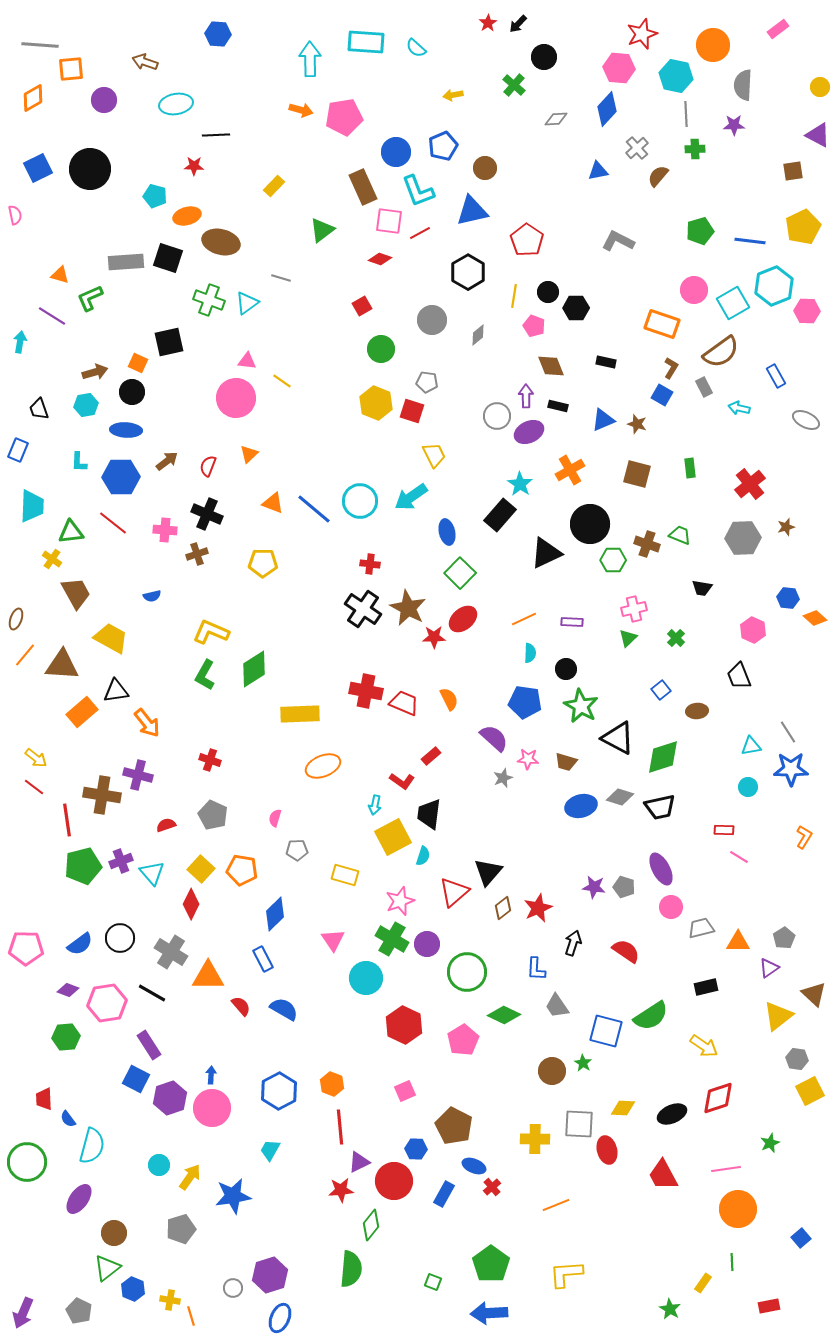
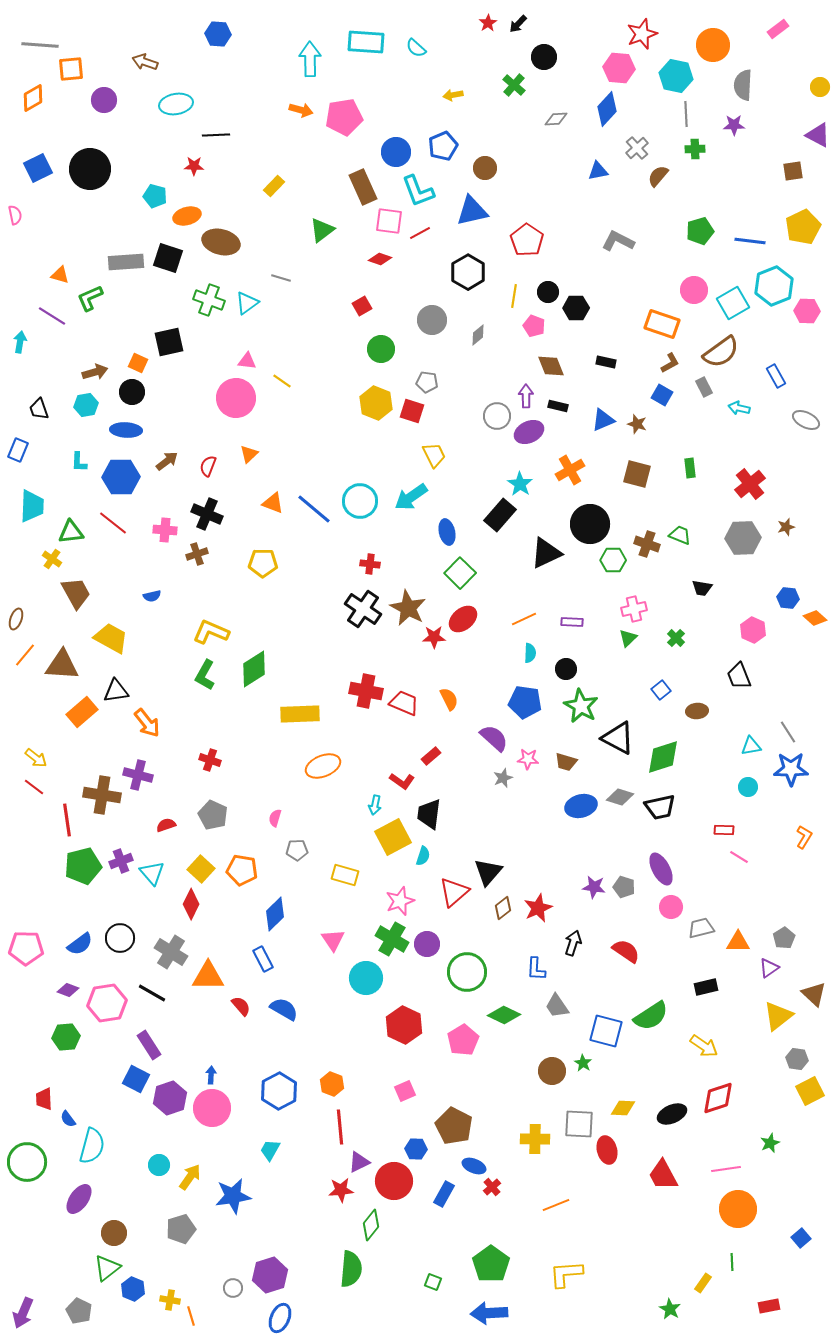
brown L-shape at (671, 368): moved 1 px left, 5 px up; rotated 30 degrees clockwise
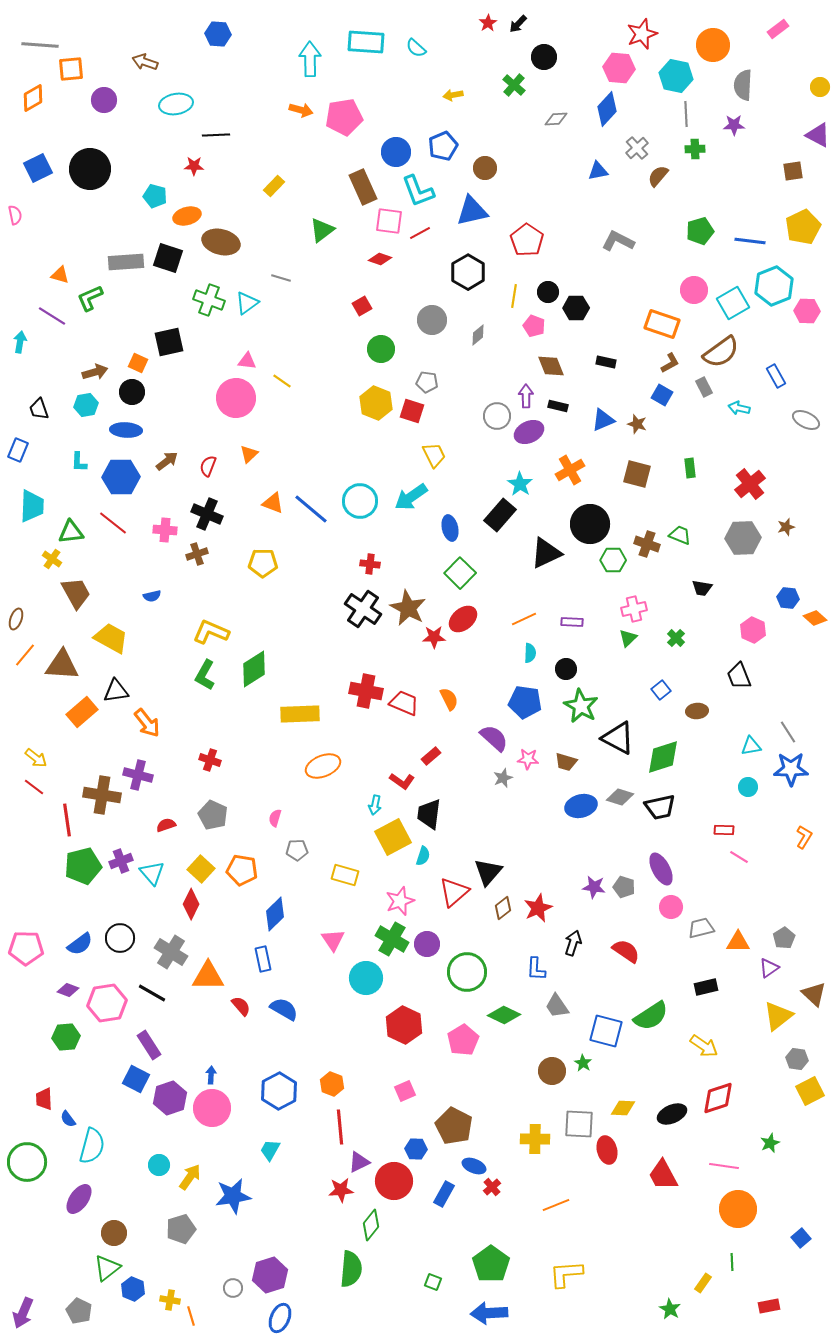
blue line at (314, 509): moved 3 px left
blue ellipse at (447, 532): moved 3 px right, 4 px up
blue rectangle at (263, 959): rotated 15 degrees clockwise
pink line at (726, 1169): moved 2 px left, 3 px up; rotated 16 degrees clockwise
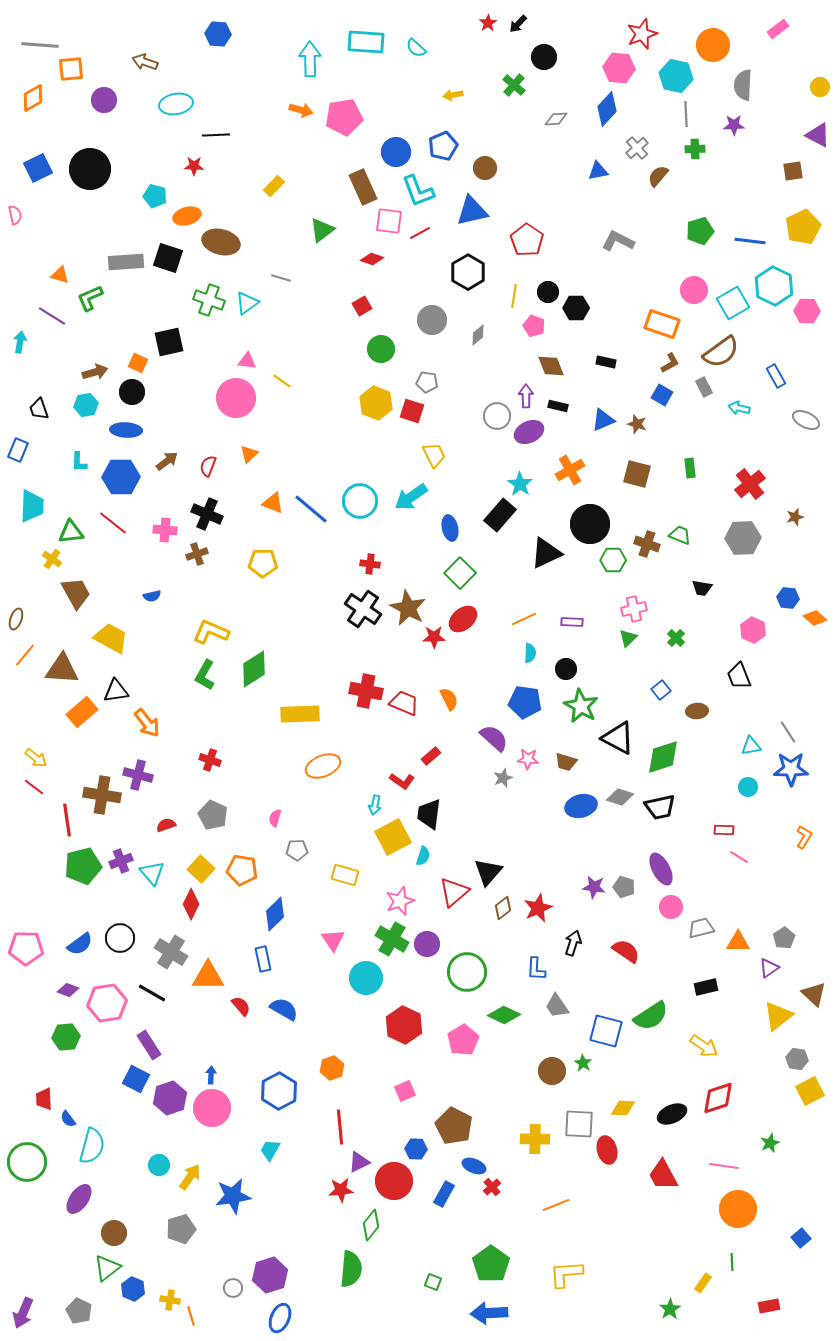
red diamond at (380, 259): moved 8 px left
cyan hexagon at (774, 286): rotated 12 degrees counterclockwise
brown star at (786, 527): moved 9 px right, 10 px up
brown triangle at (62, 665): moved 4 px down
orange hexagon at (332, 1084): moved 16 px up; rotated 20 degrees clockwise
green star at (670, 1309): rotated 10 degrees clockwise
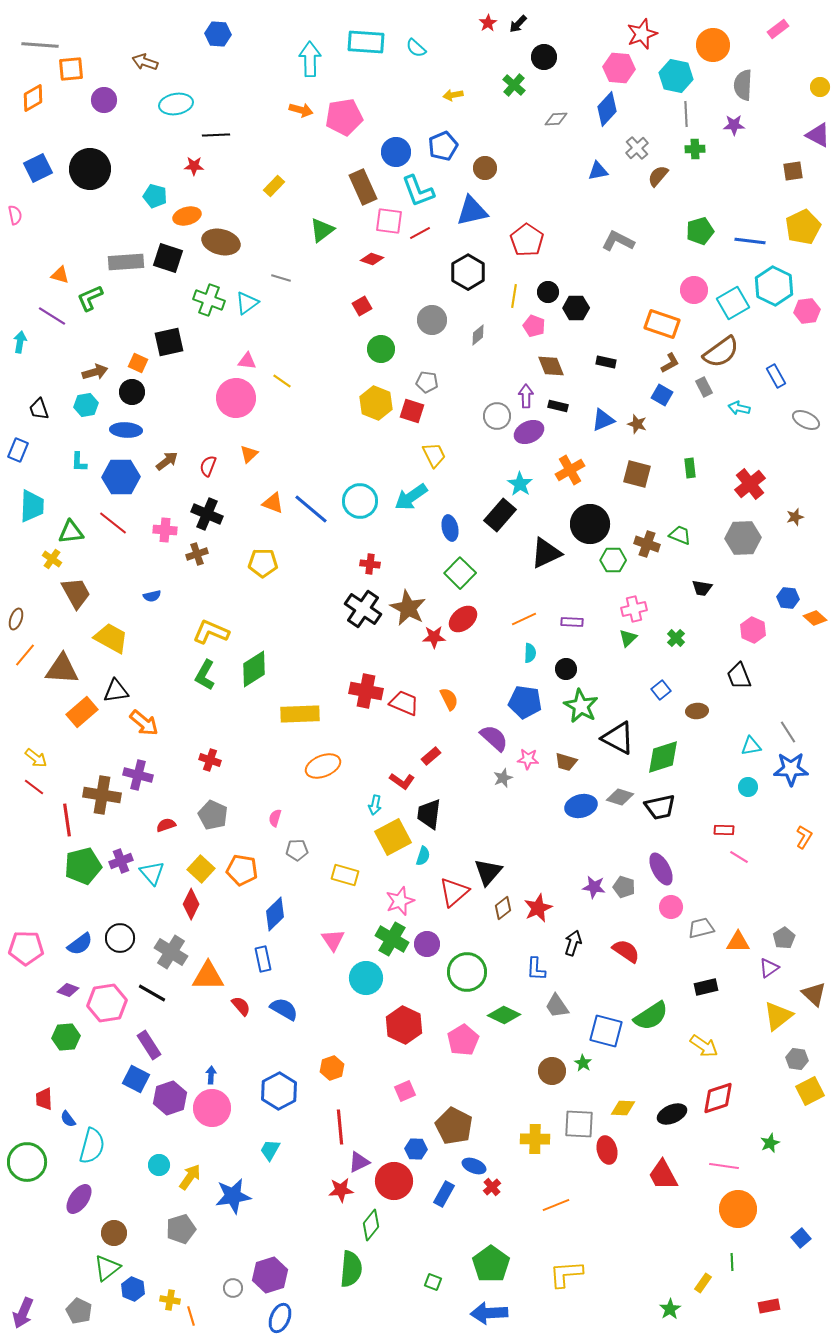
pink hexagon at (807, 311): rotated 10 degrees counterclockwise
orange arrow at (147, 723): moved 3 px left; rotated 12 degrees counterclockwise
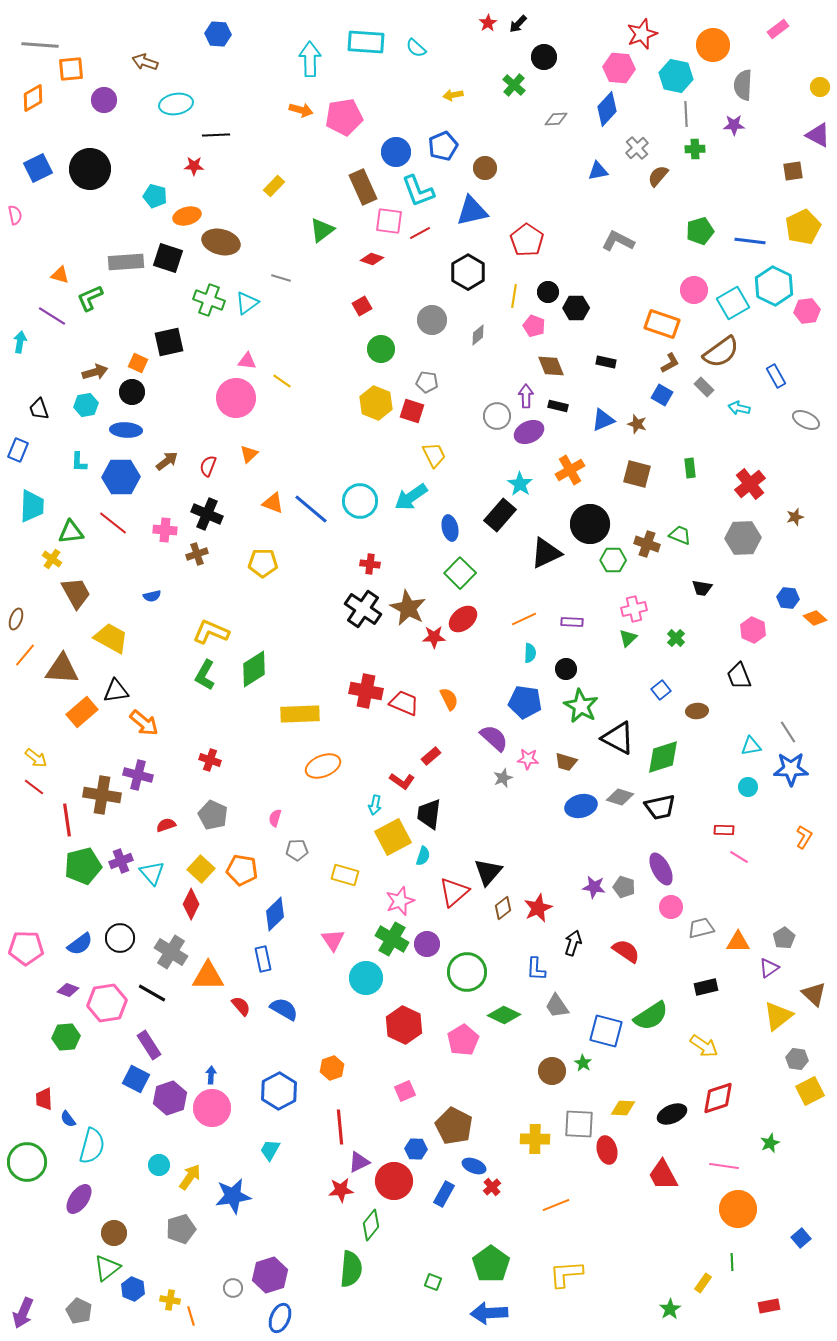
gray rectangle at (704, 387): rotated 18 degrees counterclockwise
